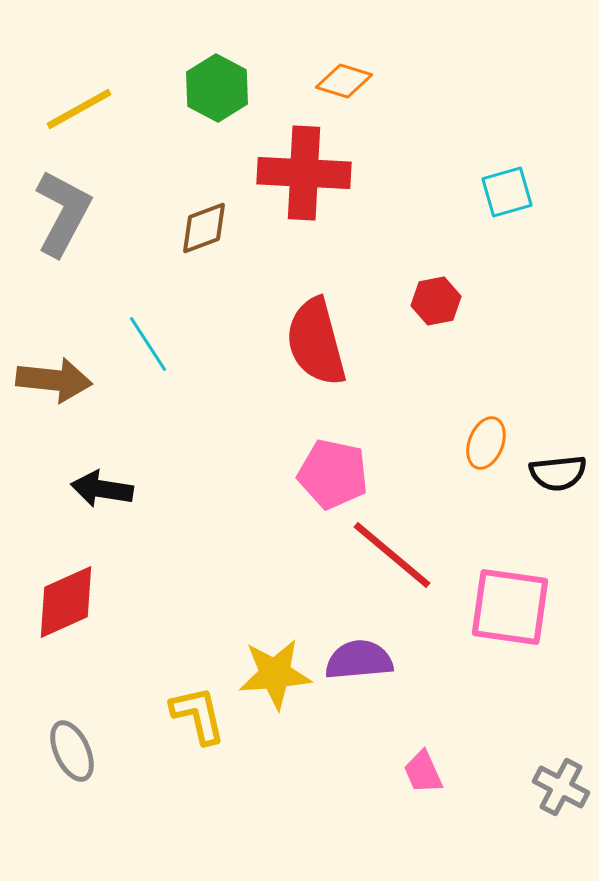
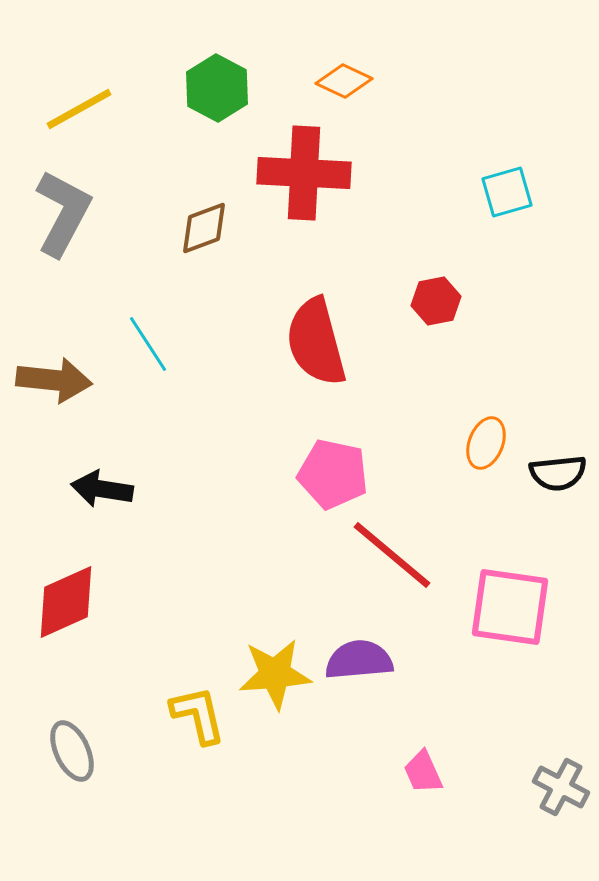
orange diamond: rotated 8 degrees clockwise
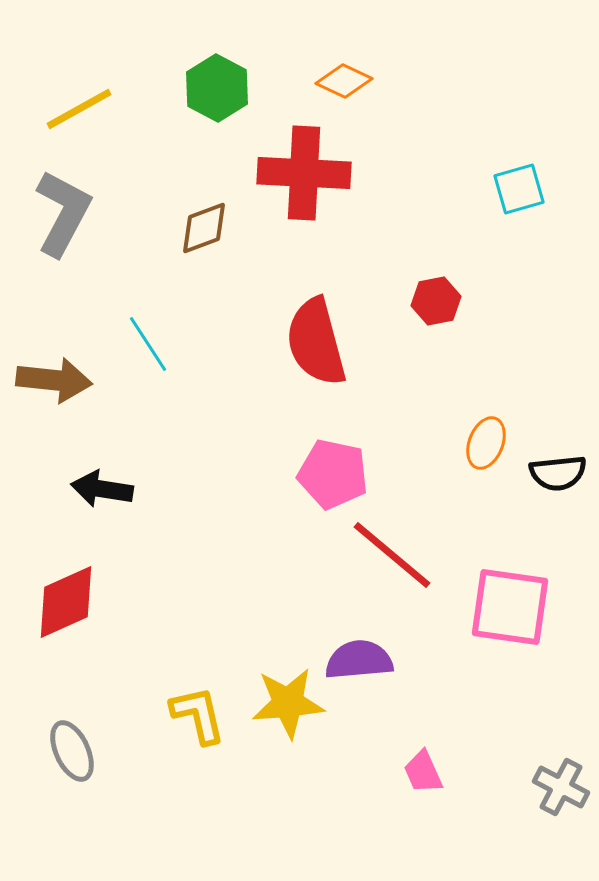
cyan square: moved 12 px right, 3 px up
yellow star: moved 13 px right, 29 px down
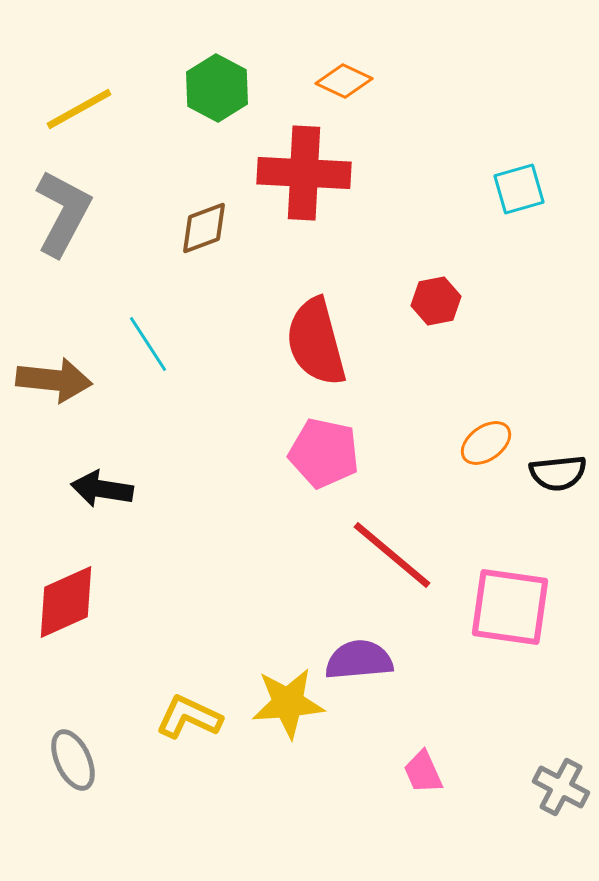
orange ellipse: rotated 33 degrees clockwise
pink pentagon: moved 9 px left, 21 px up
yellow L-shape: moved 9 px left, 2 px down; rotated 52 degrees counterclockwise
gray ellipse: moved 1 px right, 9 px down
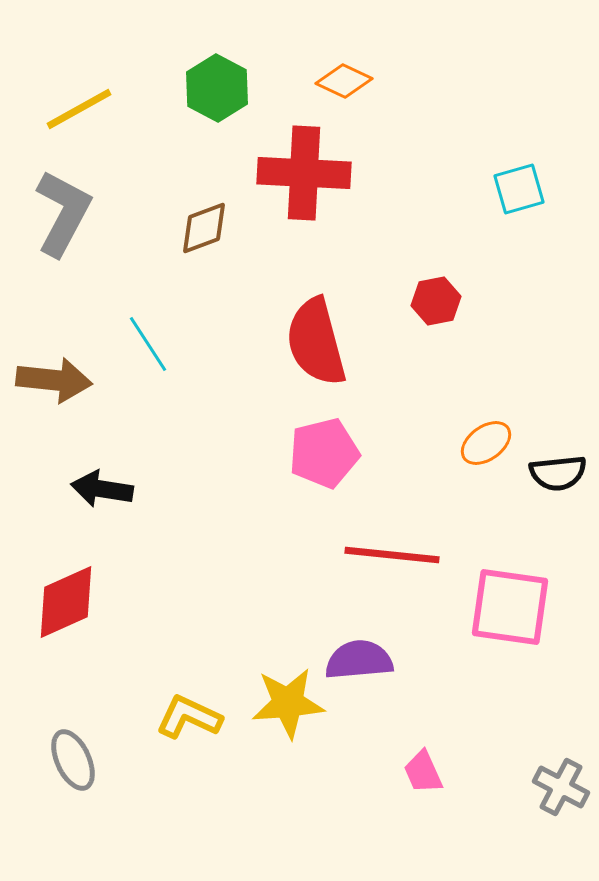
pink pentagon: rotated 26 degrees counterclockwise
red line: rotated 34 degrees counterclockwise
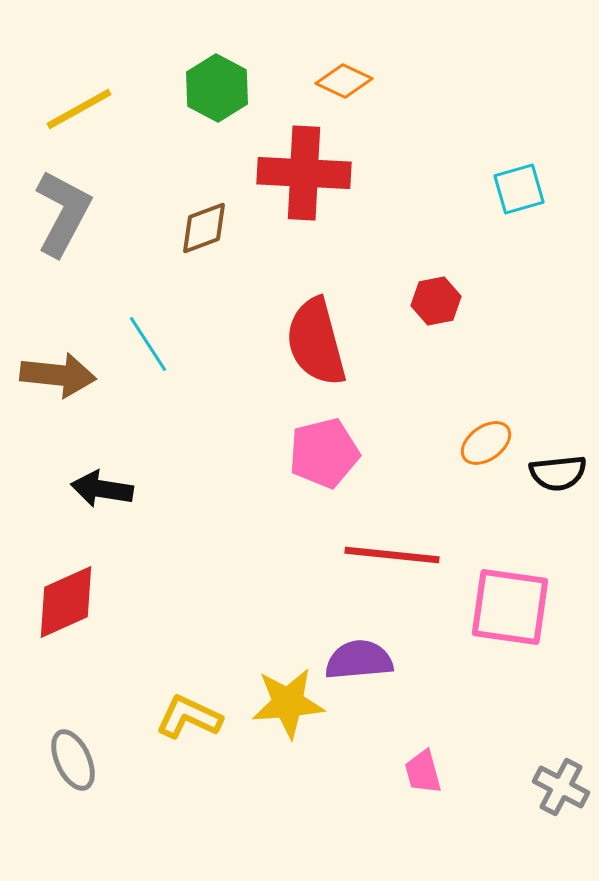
brown arrow: moved 4 px right, 5 px up
pink trapezoid: rotated 9 degrees clockwise
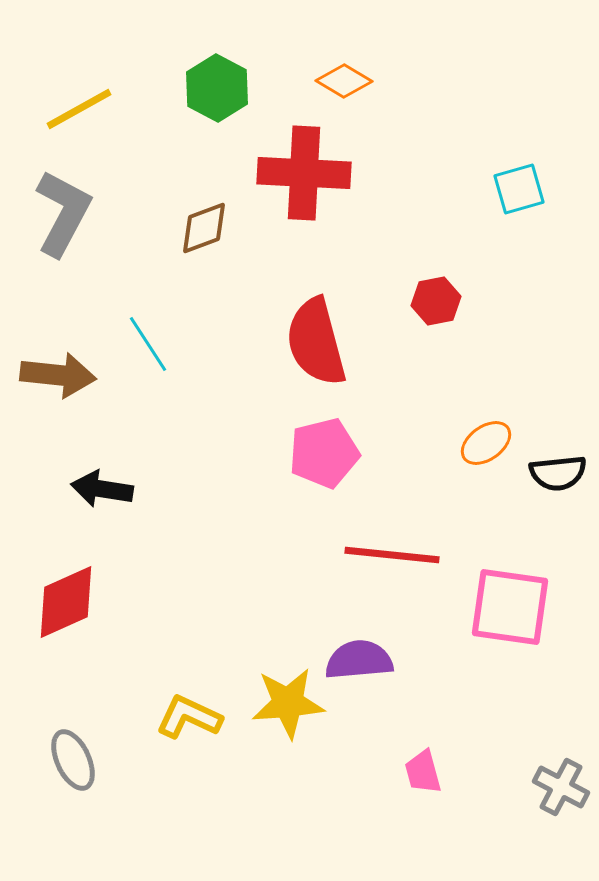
orange diamond: rotated 6 degrees clockwise
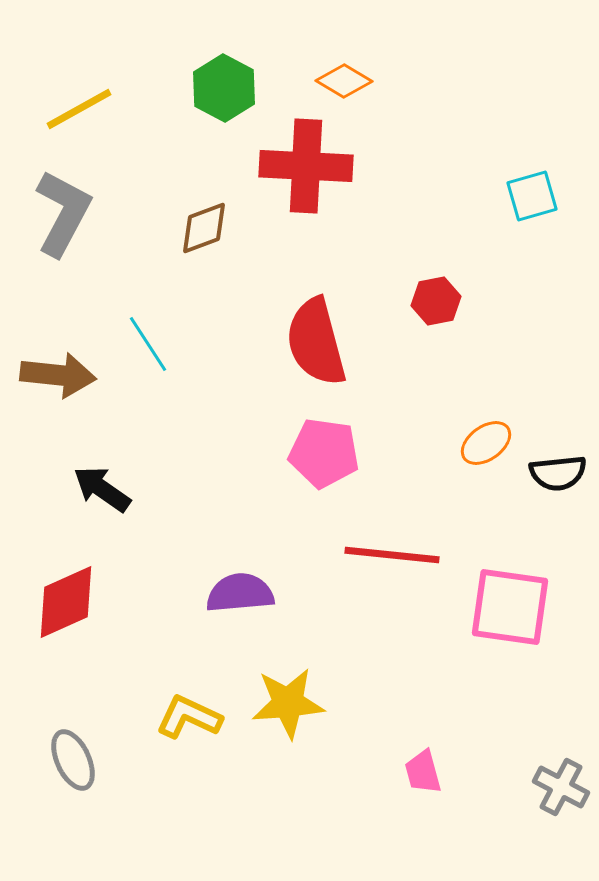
green hexagon: moved 7 px right
red cross: moved 2 px right, 7 px up
cyan square: moved 13 px right, 7 px down
pink pentagon: rotated 22 degrees clockwise
black arrow: rotated 26 degrees clockwise
purple semicircle: moved 119 px left, 67 px up
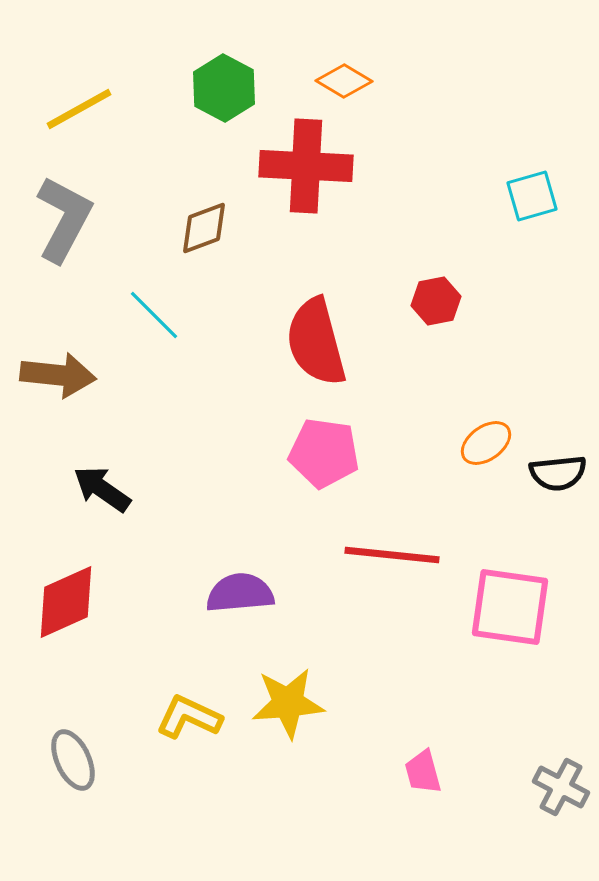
gray L-shape: moved 1 px right, 6 px down
cyan line: moved 6 px right, 29 px up; rotated 12 degrees counterclockwise
